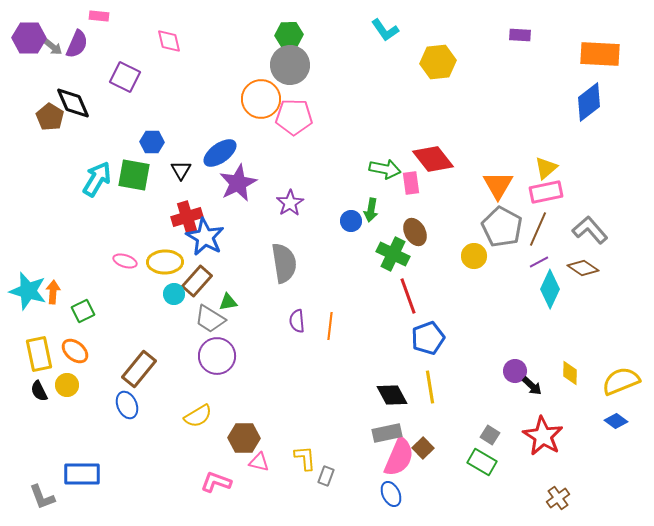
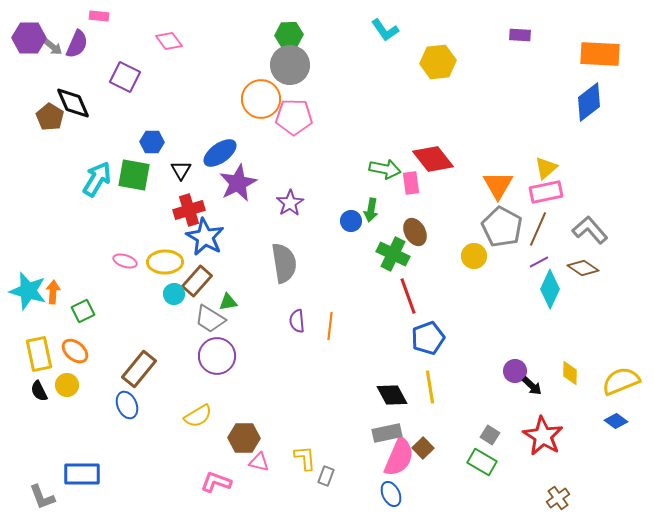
pink diamond at (169, 41): rotated 24 degrees counterclockwise
red cross at (187, 217): moved 2 px right, 7 px up
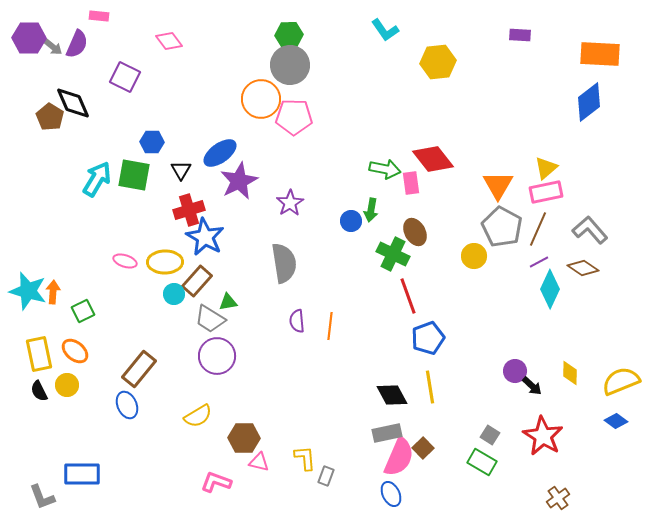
purple star at (238, 183): moved 1 px right, 2 px up
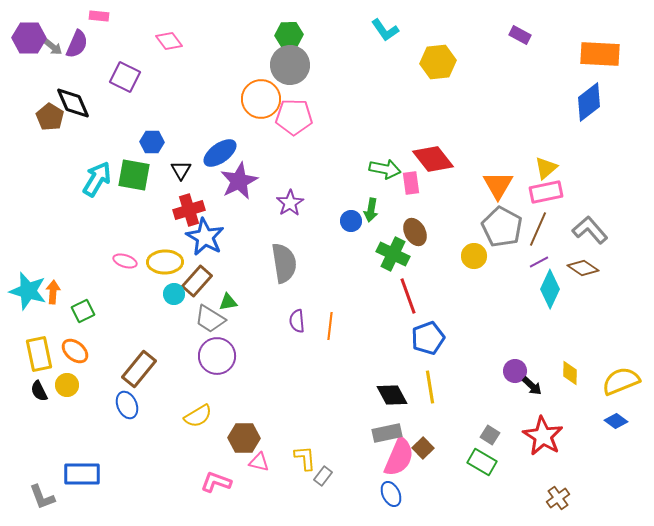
purple rectangle at (520, 35): rotated 25 degrees clockwise
gray rectangle at (326, 476): moved 3 px left; rotated 18 degrees clockwise
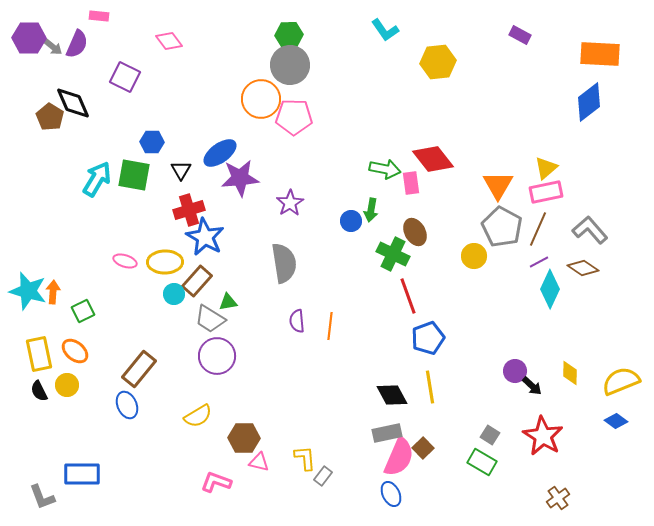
purple star at (239, 181): moved 1 px right, 3 px up; rotated 21 degrees clockwise
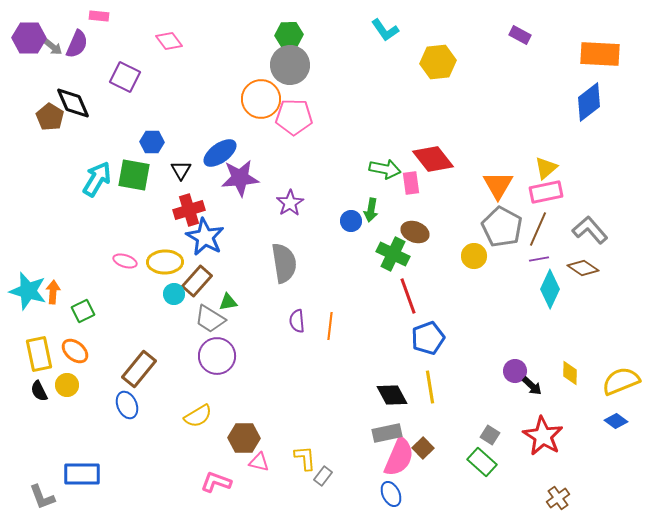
brown ellipse at (415, 232): rotated 40 degrees counterclockwise
purple line at (539, 262): moved 3 px up; rotated 18 degrees clockwise
green rectangle at (482, 462): rotated 12 degrees clockwise
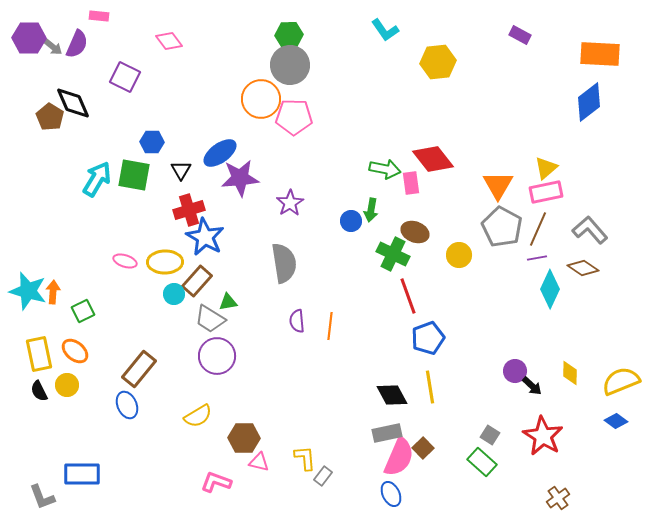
yellow circle at (474, 256): moved 15 px left, 1 px up
purple line at (539, 259): moved 2 px left, 1 px up
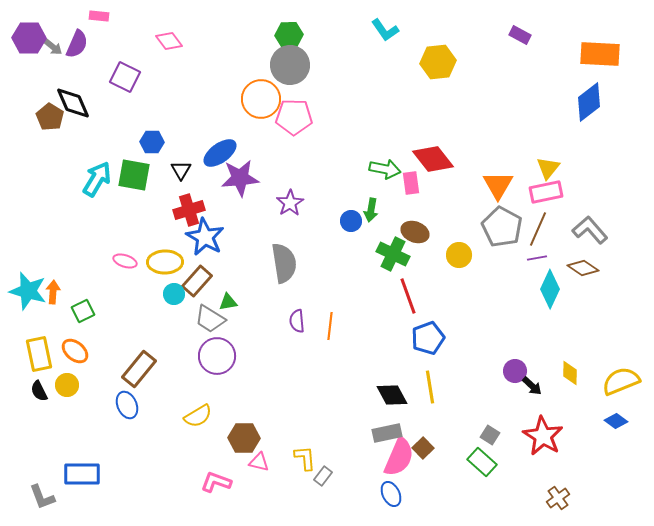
yellow triangle at (546, 168): moved 2 px right; rotated 10 degrees counterclockwise
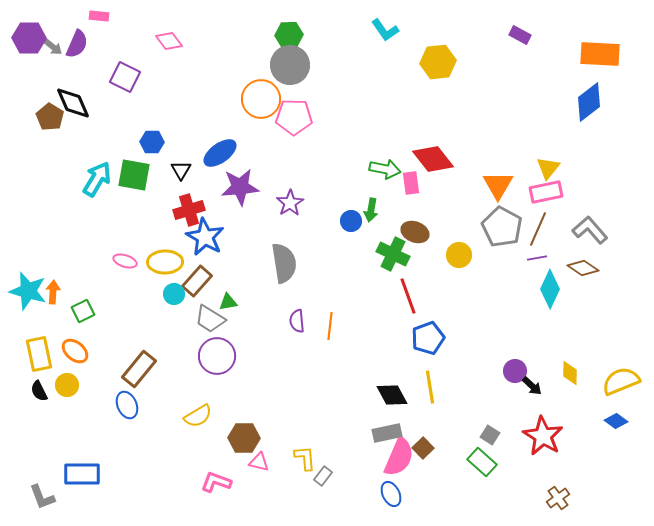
purple star at (240, 178): moved 9 px down
